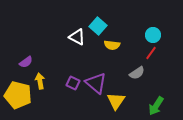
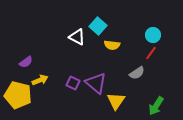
yellow arrow: moved 1 px up; rotated 77 degrees clockwise
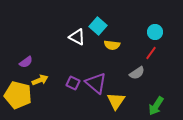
cyan circle: moved 2 px right, 3 px up
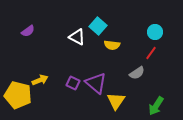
purple semicircle: moved 2 px right, 31 px up
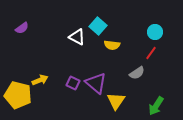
purple semicircle: moved 6 px left, 3 px up
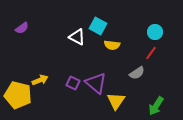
cyan square: rotated 12 degrees counterclockwise
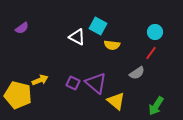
yellow triangle: rotated 24 degrees counterclockwise
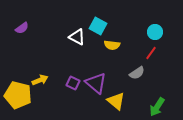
green arrow: moved 1 px right, 1 px down
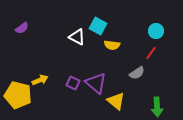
cyan circle: moved 1 px right, 1 px up
green arrow: rotated 36 degrees counterclockwise
